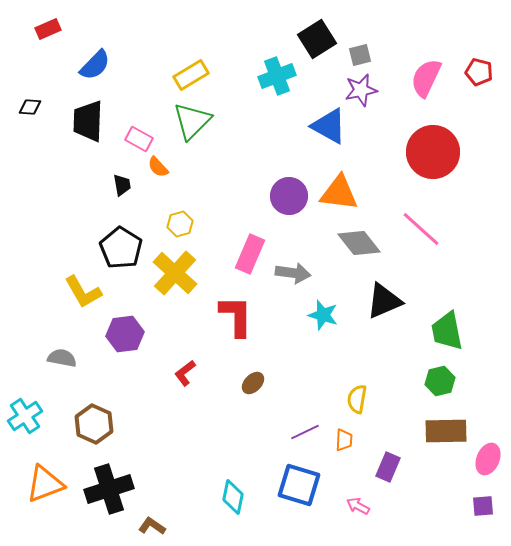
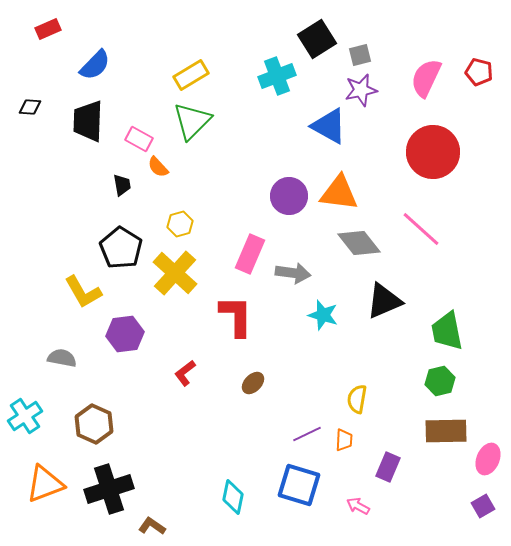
purple line at (305, 432): moved 2 px right, 2 px down
purple square at (483, 506): rotated 25 degrees counterclockwise
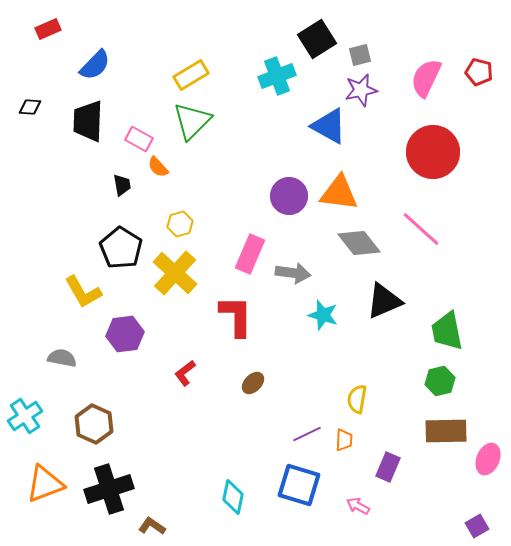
purple square at (483, 506): moved 6 px left, 20 px down
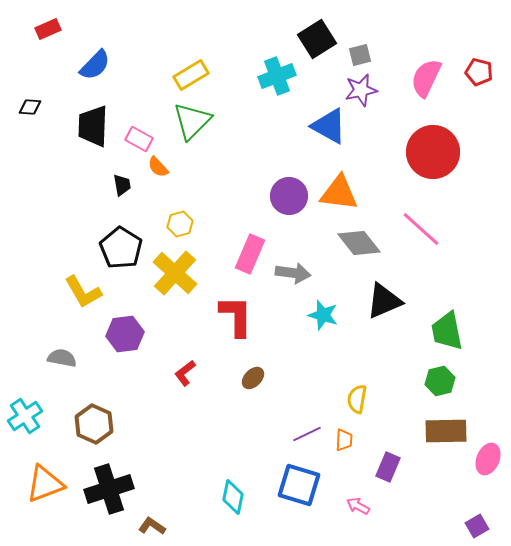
black trapezoid at (88, 121): moved 5 px right, 5 px down
brown ellipse at (253, 383): moved 5 px up
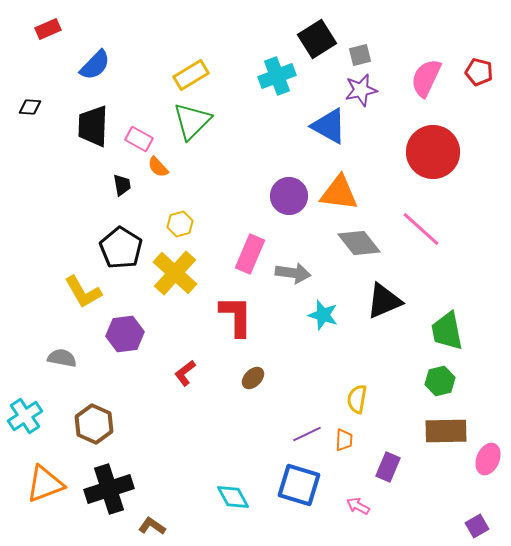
cyan diamond at (233, 497): rotated 40 degrees counterclockwise
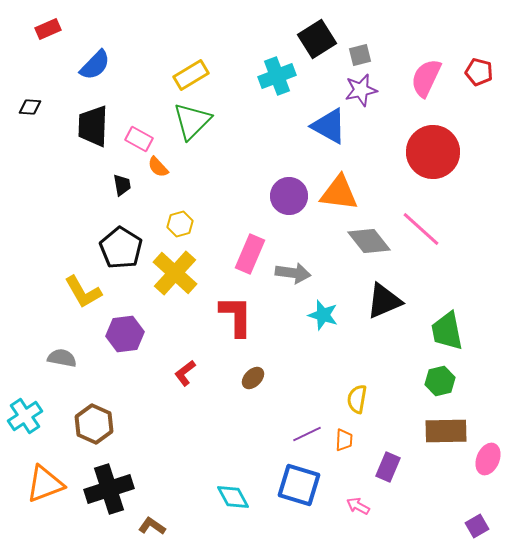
gray diamond at (359, 243): moved 10 px right, 2 px up
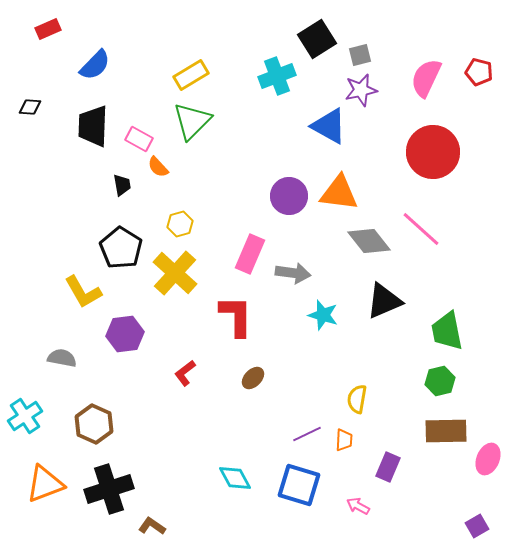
cyan diamond at (233, 497): moved 2 px right, 19 px up
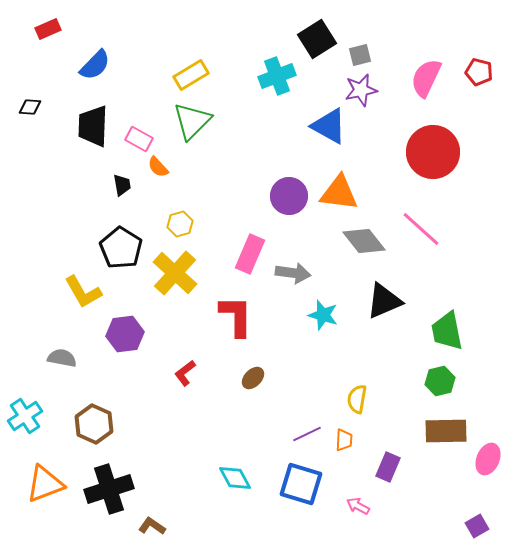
gray diamond at (369, 241): moved 5 px left
blue square at (299, 485): moved 2 px right, 1 px up
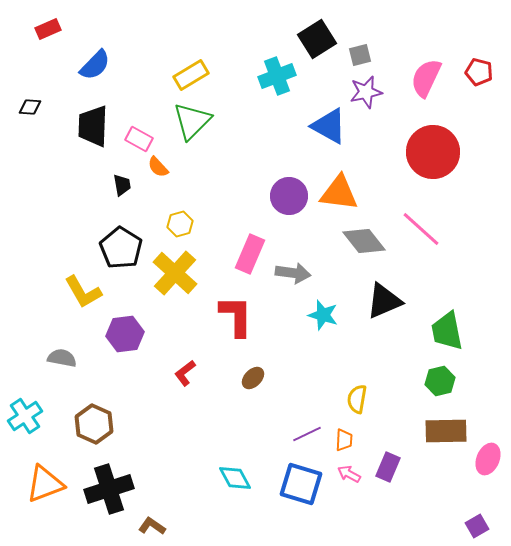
purple star at (361, 90): moved 5 px right, 2 px down
pink arrow at (358, 506): moved 9 px left, 32 px up
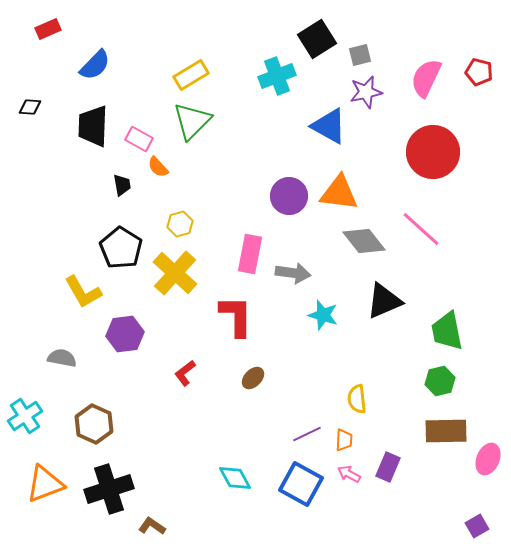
pink rectangle at (250, 254): rotated 12 degrees counterclockwise
yellow semicircle at (357, 399): rotated 16 degrees counterclockwise
blue square at (301, 484): rotated 12 degrees clockwise
